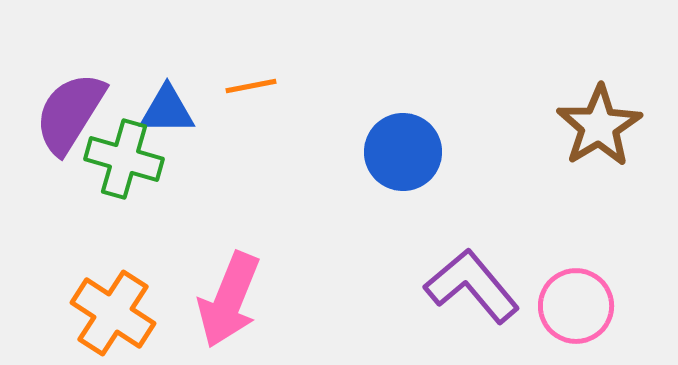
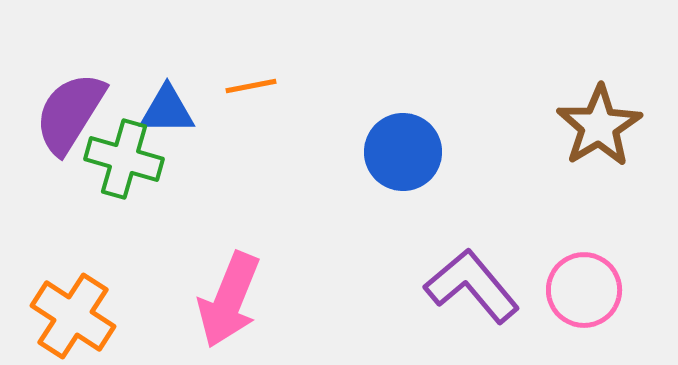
pink circle: moved 8 px right, 16 px up
orange cross: moved 40 px left, 3 px down
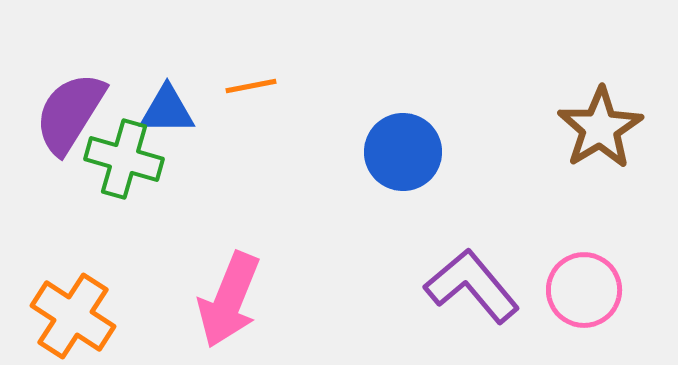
brown star: moved 1 px right, 2 px down
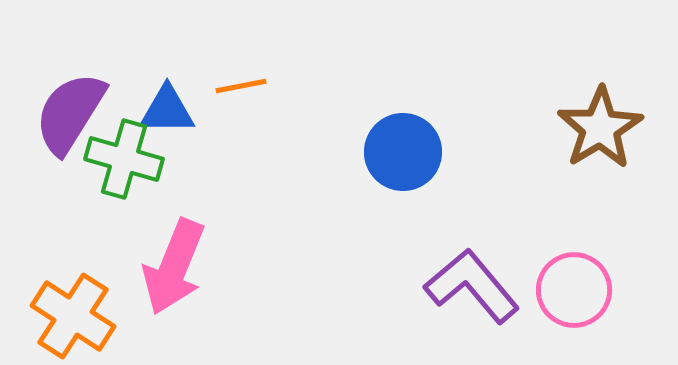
orange line: moved 10 px left
pink circle: moved 10 px left
pink arrow: moved 55 px left, 33 px up
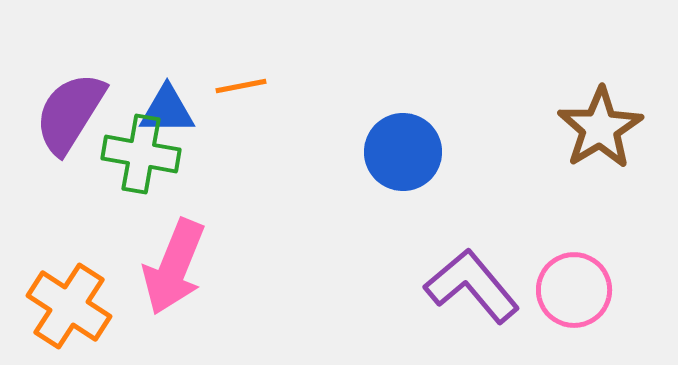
green cross: moved 17 px right, 5 px up; rotated 6 degrees counterclockwise
orange cross: moved 4 px left, 10 px up
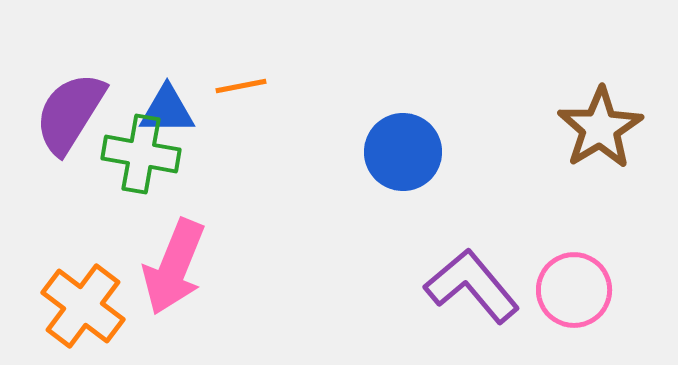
orange cross: moved 14 px right; rotated 4 degrees clockwise
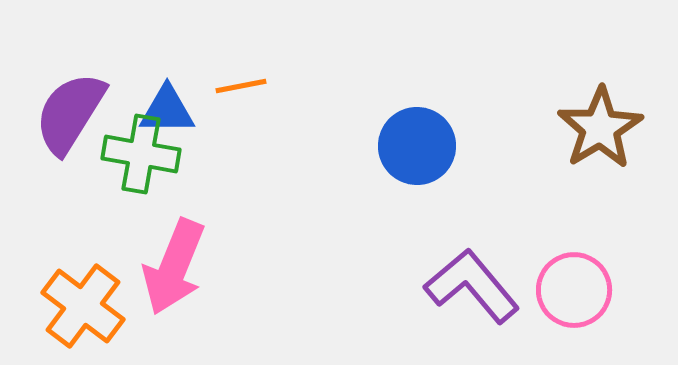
blue circle: moved 14 px right, 6 px up
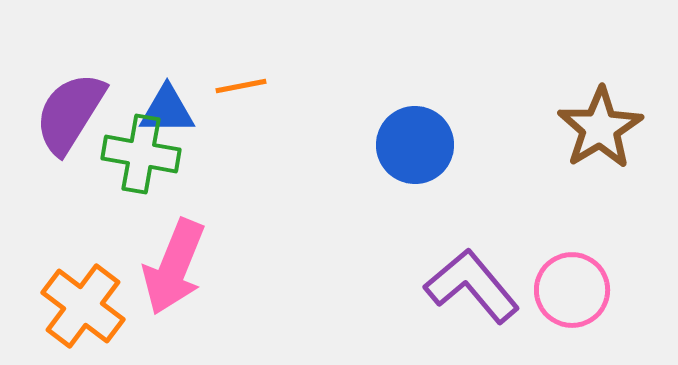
blue circle: moved 2 px left, 1 px up
pink circle: moved 2 px left
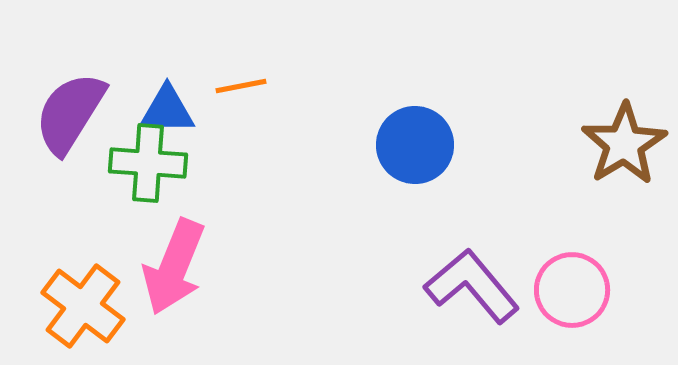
brown star: moved 24 px right, 16 px down
green cross: moved 7 px right, 9 px down; rotated 6 degrees counterclockwise
